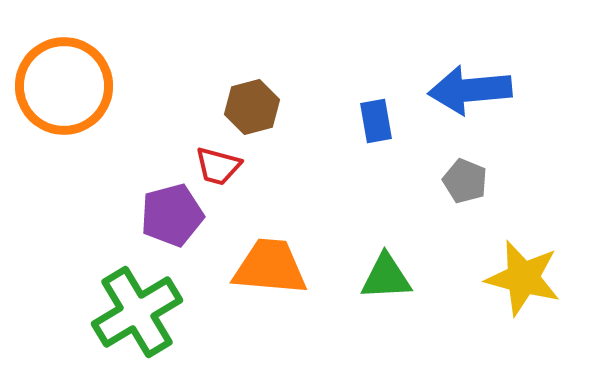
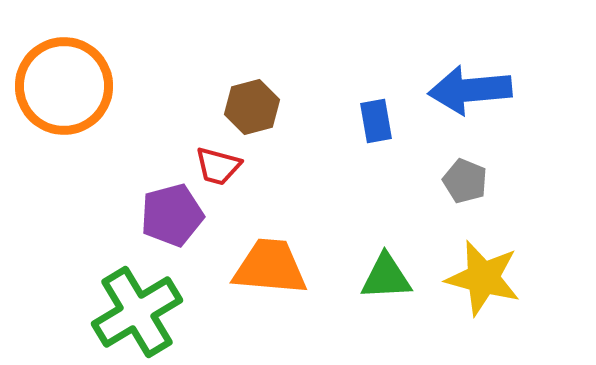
yellow star: moved 40 px left
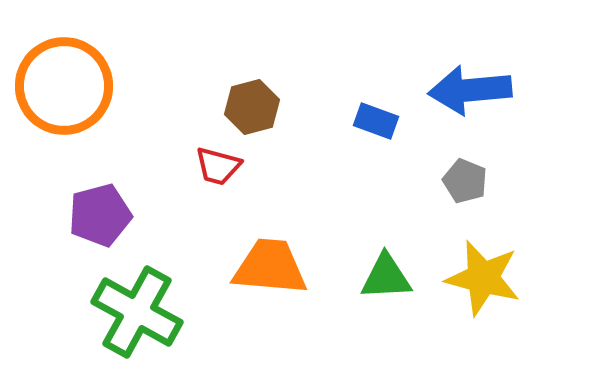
blue rectangle: rotated 60 degrees counterclockwise
purple pentagon: moved 72 px left
green cross: rotated 30 degrees counterclockwise
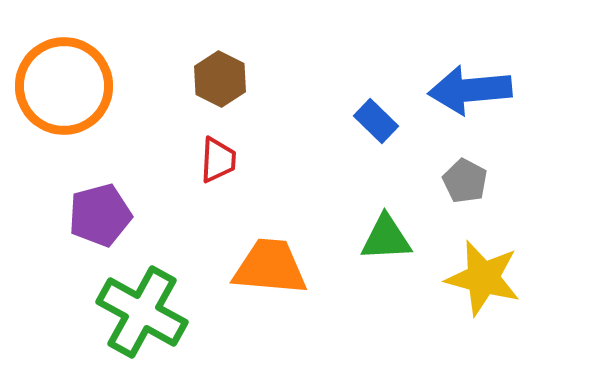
brown hexagon: moved 32 px left, 28 px up; rotated 18 degrees counterclockwise
blue rectangle: rotated 24 degrees clockwise
red trapezoid: moved 6 px up; rotated 102 degrees counterclockwise
gray pentagon: rotated 6 degrees clockwise
green triangle: moved 39 px up
green cross: moved 5 px right
